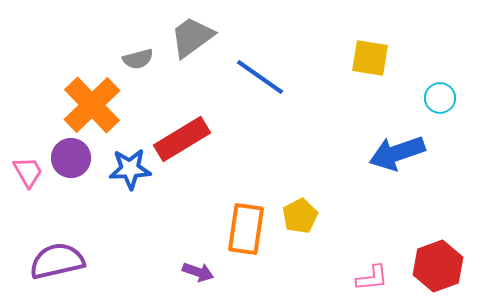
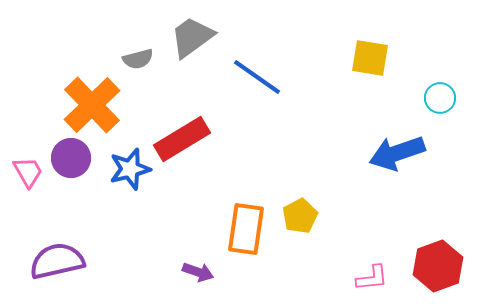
blue line: moved 3 px left
blue star: rotated 12 degrees counterclockwise
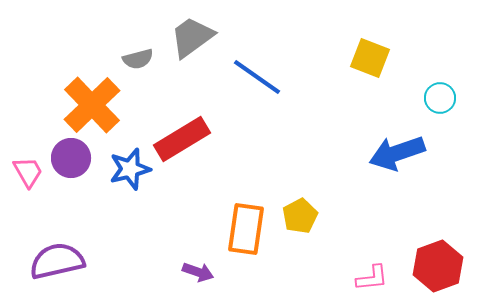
yellow square: rotated 12 degrees clockwise
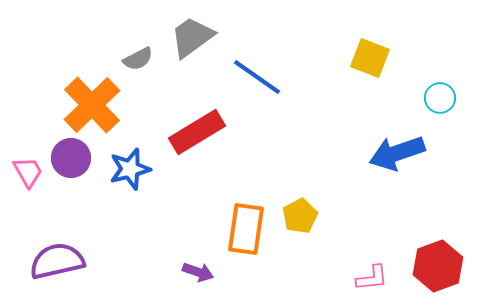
gray semicircle: rotated 12 degrees counterclockwise
red rectangle: moved 15 px right, 7 px up
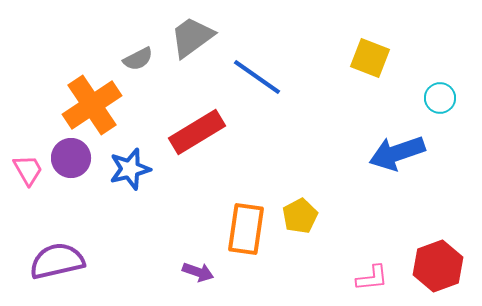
orange cross: rotated 10 degrees clockwise
pink trapezoid: moved 2 px up
